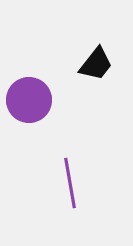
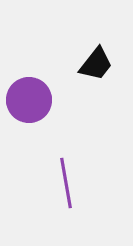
purple line: moved 4 px left
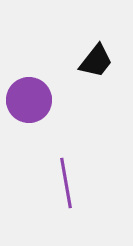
black trapezoid: moved 3 px up
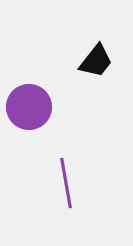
purple circle: moved 7 px down
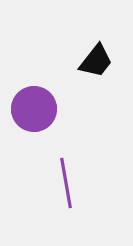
purple circle: moved 5 px right, 2 px down
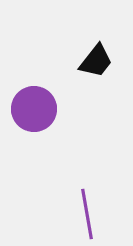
purple line: moved 21 px right, 31 px down
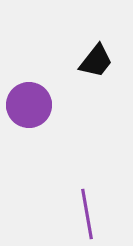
purple circle: moved 5 px left, 4 px up
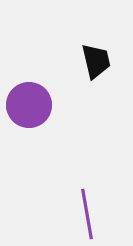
black trapezoid: rotated 51 degrees counterclockwise
